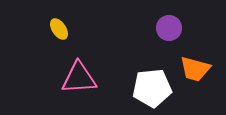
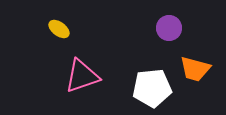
yellow ellipse: rotated 20 degrees counterclockwise
pink triangle: moved 3 px right, 2 px up; rotated 15 degrees counterclockwise
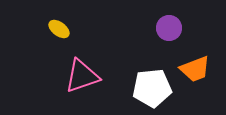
orange trapezoid: rotated 36 degrees counterclockwise
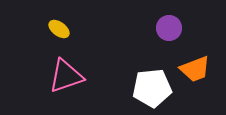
pink triangle: moved 16 px left
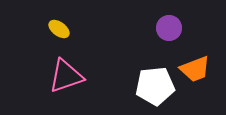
white pentagon: moved 3 px right, 2 px up
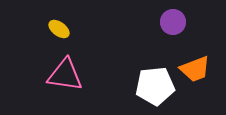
purple circle: moved 4 px right, 6 px up
pink triangle: moved 1 px left, 1 px up; rotated 27 degrees clockwise
